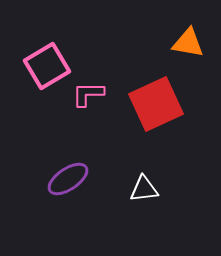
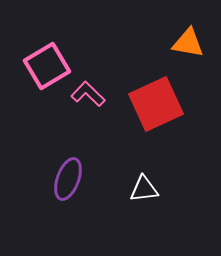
pink L-shape: rotated 44 degrees clockwise
purple ellipse: rotated 36 degrees counterclockwise
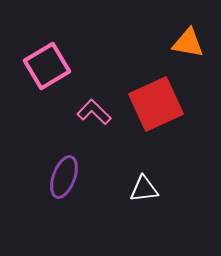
pink L-shape: moved 6 px right, 18 px down
purple ellipse: moved 4 px left, 2 px up
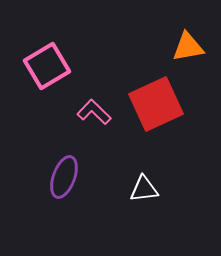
orange triangle: moved 4 px down; rotated 20 degrees counterclockwise
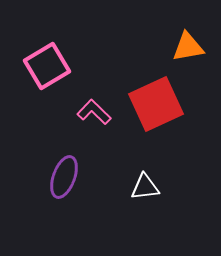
white triangle: moved 1 px right, 2 px up
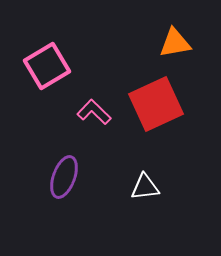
orange triangle: moved 13 px left, 4 px up
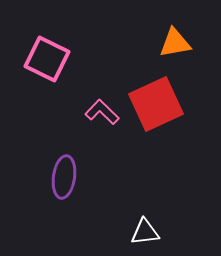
pink square: moved 7 px up; rotated 33 degrees counterclockwise
pink L-shape: moved 8 px right
purple ellipse: rotated 12 degrees counterclockwise
white triangle: moved 45 px down
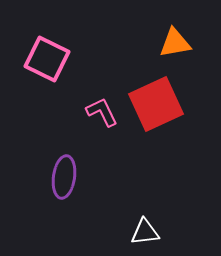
pink L-shape: rotated 20 degrees clockwise
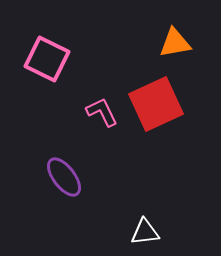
purple ellipse: rotated 45 degrees counterclockwise
